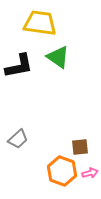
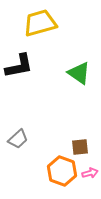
yellow trapezoid: rotated 24 degrees counterclockwise
green triangle: moved 21 px right, 16 px down
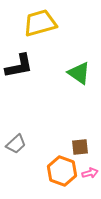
gray trapezoid: moved 2 px left, 5 px down
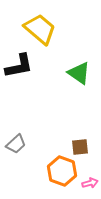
yellow trapezoid: moved 6 px down; rotated 56 degrees clockwise
pink arrow: moved 10 px down
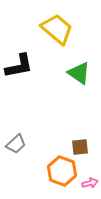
yellow trapezoid: moved 17 px right
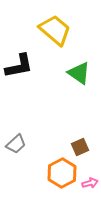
yellow trapezoid: moved 2 px left, 1 px down
brown square: rotated 18 degrees counterclockwise
orange hexagon: moved 2 px down; rotated 12 degrees clockwise
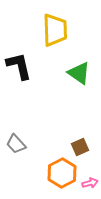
yellow trapezoid: rotated 48 degrees clockwise
black L-shape: rotated 92 degrees counterclockwise
gray trapezoid: rotated 90 degrees clockwise
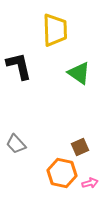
orange hexagon: rotated 20 degrees counterclockwise
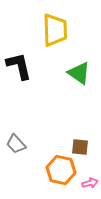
brown square: rotated 30 degrees clockwise
orange hexagon: moved 1 px left, 3 px up
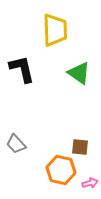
black L-shape: moved 3 px right, 3 px down
